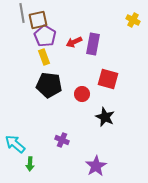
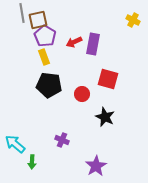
green arrow: moved 2 px right, 2 px up
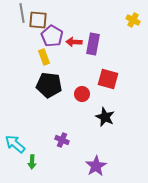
brown square: rotated 18 degrees clockwise
purple pentagon: moved 7 px right
red arrow: rotated 28 degrees clockwise
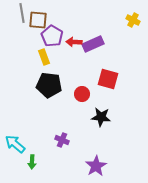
purple rectangle: rotated 55 degrees clockwise
black star: moved 4 px left; rotated 18 degrees counterclockwise
